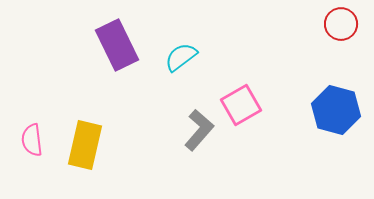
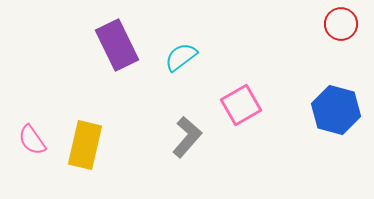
gray L-shape: moved 12 px left, 7 px down
pink semicircle: rotated 28 degrees counterclockwise
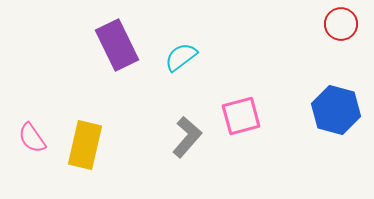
pink square: moved 11 px down; rotated 15 degrees clockwise
pink semicircle: moved 2 px up
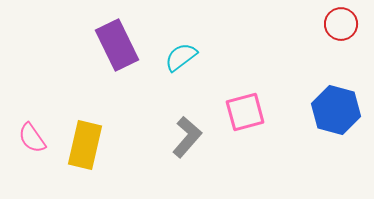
pink square: moved 4 px right, 4 px up
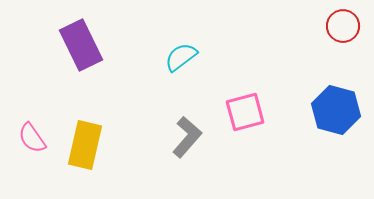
red circle: moved 2 px right, 2 px down
purple rectangle: moved 36 px left
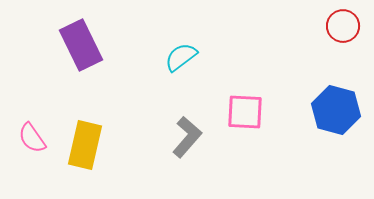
pink square: rotated 18 degrees clockwise
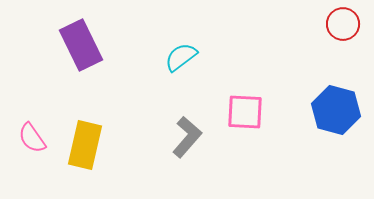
red circle: moved 2 px up
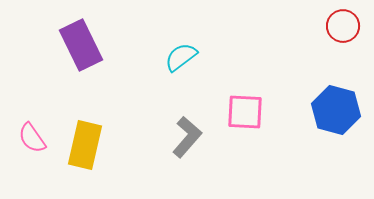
red circle: moved 2 px down
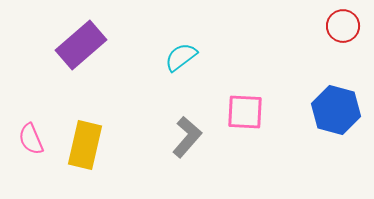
purple rectangle: rotated 75 degrees clockwise
pink semicircle: moved 1 px left, 1 px down; rotated 12 degrees clockwise
